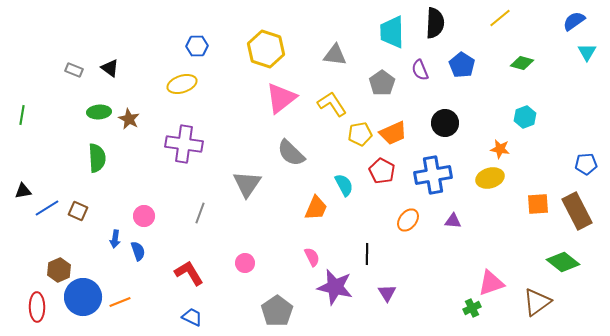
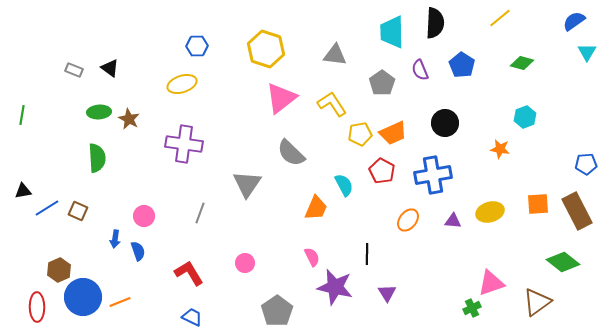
yellow ellipse at (490, 178): moved 34 px down
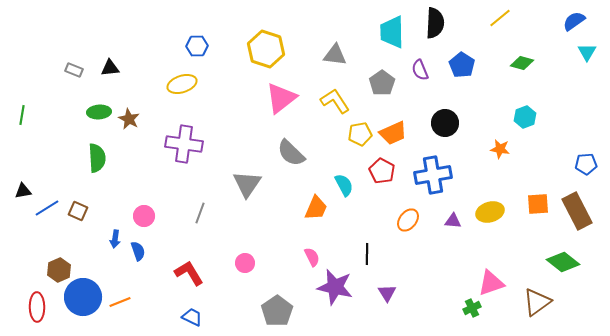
black triangle at (110, 68): rotated 42 degrees counterclockwise
yellow L-shape at (332, 104): moved 3 px right, 3 px up
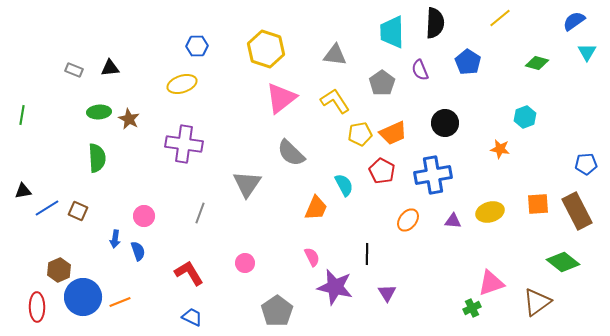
green diamond at (522, 63): moved 15 px right
blue pentagon at (462, 65): moved 6 px right, 3 px up
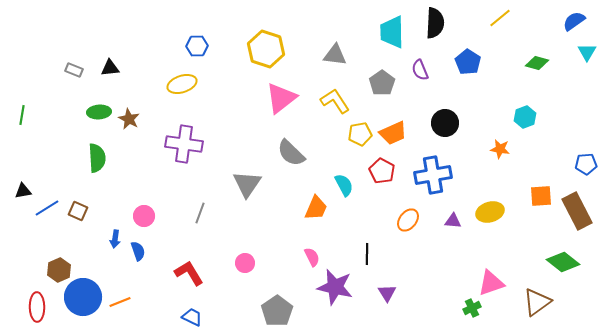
orange square at (538, 204): moved 3 px right, 8 px up
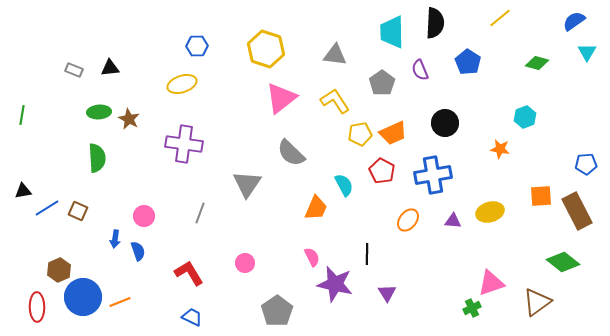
purple star at (335, 287): moved 3 px up
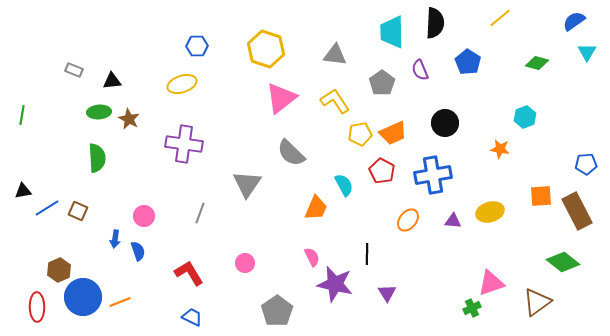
black triangle at (110, 68): moved 2 px right, 13 px down
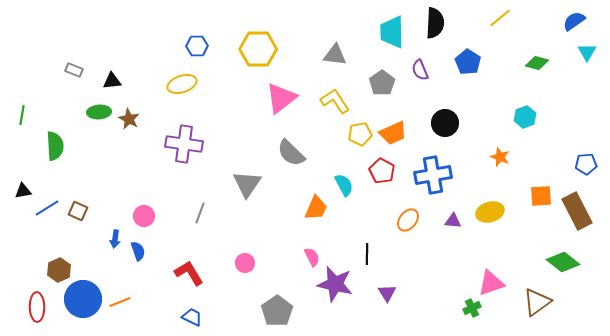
yellow hexagon at (266, 49): moved 8 px left; rotated 18 degrees counterclockwise
orange star at (500, 149): moved 8 px down; rotated 12 degrees clockwise
green semicircle at (97, 158): moved 42 px left, 12 px up
blue circle at (83, 297): moved 2 px down
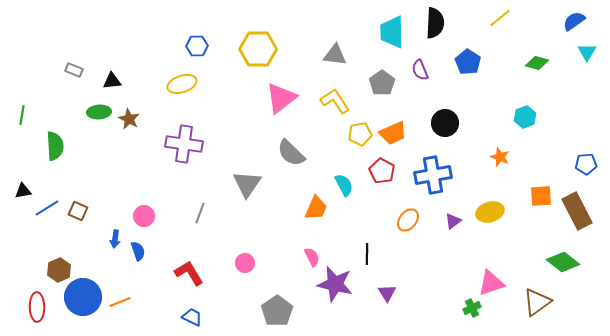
purple triangle at (453, 221): rotated 42 degrees counterclockwise
blue circle at (83, 299): moved 2 px up
